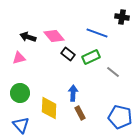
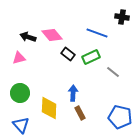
pink diamond: moved 2 px left, 1 px up
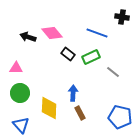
pink diamond: moved 2 px up
pink triangle: moved 3 px left, 10 px down; rotated 16 degrees clockwise
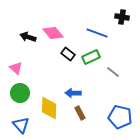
pink diamond: moved 1 px right
pink triangle: rotated 40 degrees clockwise
blue arrow: rotated 91 degrees counterclockwise
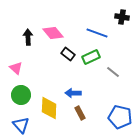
black arrow: rotated 70 degrees clockwise
green circle: moved 1 px right, 2 px down
